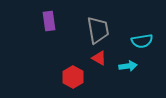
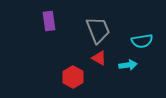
gray trapezoid: rotated 12 degrees counterclockwise
cyan arrow: moved 1 px up
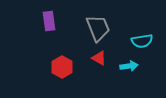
gray trapezoid: moved 2 px up
cyan arrow: moved 1 px right, 1 px down
red hexagon: moved 11 px left, 10 px up
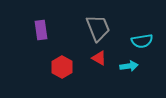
purple rectangle: moved 8 px left, 9 px down
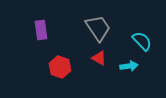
gray trapezoid: rotated 12 degrees counterclockwise
cyan semicircle: rotated 125 degrees counterclockwise
red hexagon: moved 2 px left; rotated 10 degrees counterclockwise
